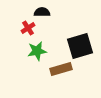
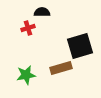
red cross: rotated 16 degrees clockwise
green star: moved 11 px left, 24 px down
brown rectangle: moved 1 px up
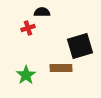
brown rectangle: rotated 15 degrees clockwise
green star: rotated 24 degrees counterclockwise
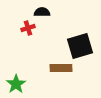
green star: moved 10 px left, 9 px down
